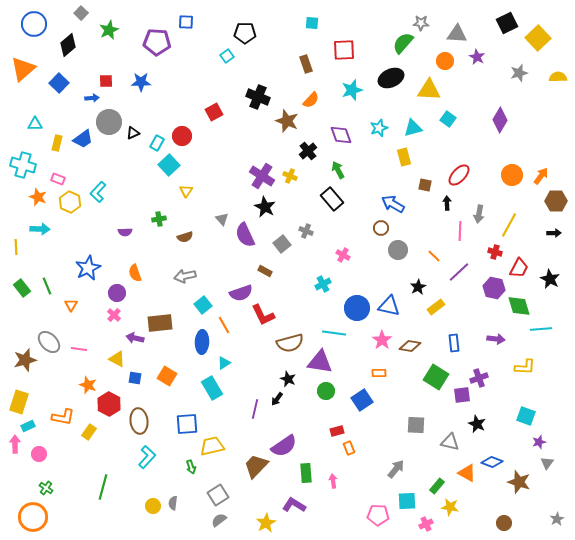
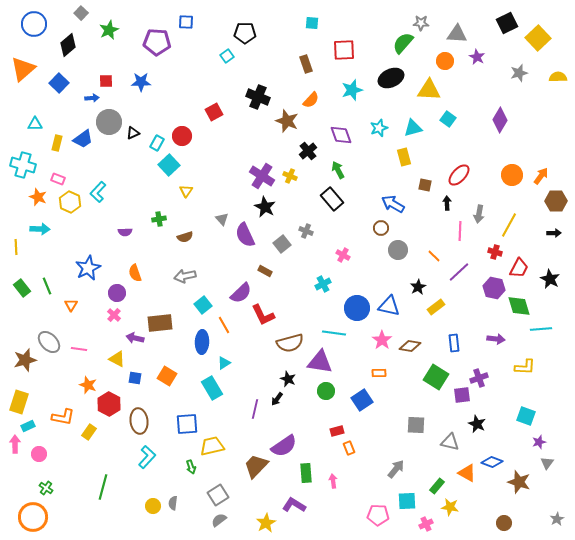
purple semicircle at (241, 293): rotated 25 degrees counterclockwise
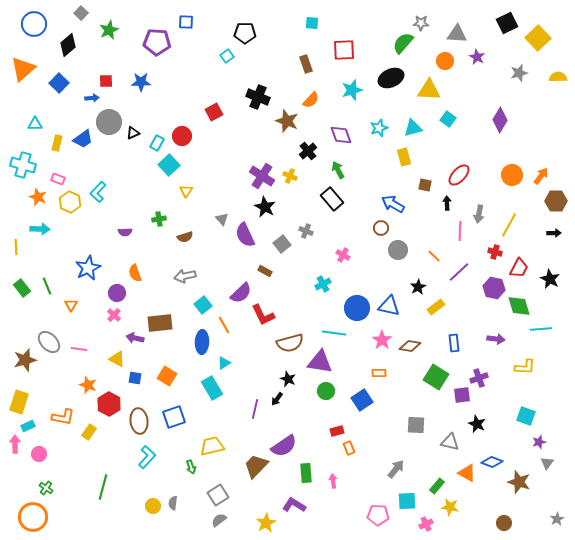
blue square at (187, 424): moved 13 px left, 7 px up; rotated 15 degrees counterclockwise
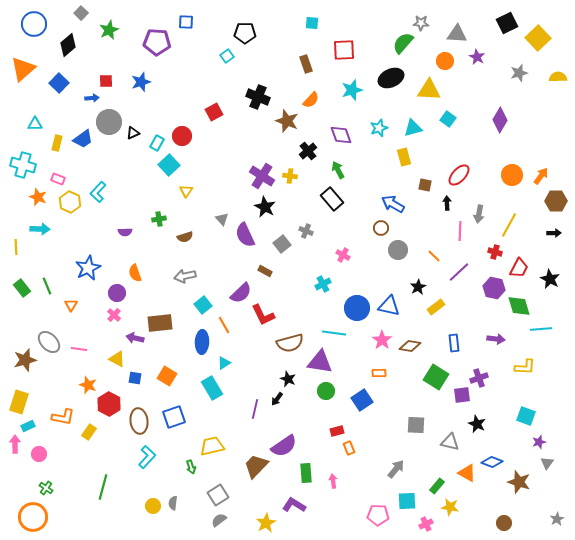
blue star at (141, 82): rotated 18 degrees counterclockwise
yellow cross at (290, 176): rotated 16 degrees counterclockwise
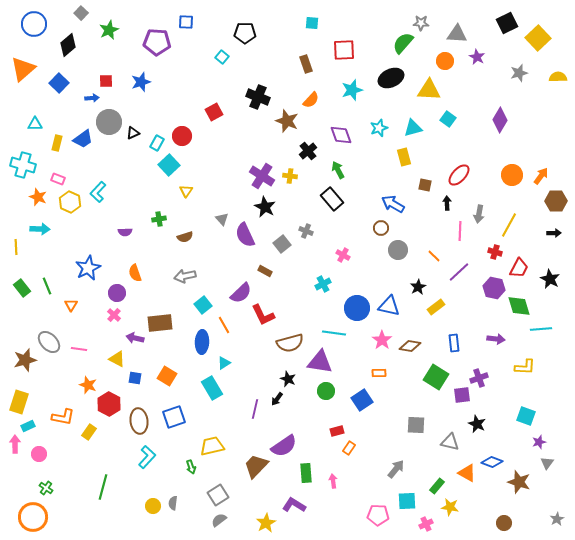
cyan square at (227, 56): moved 5 px left, 1 px down; rotated 16 degrees counterclockwise
orange rectangle at (349, 448): rotated 56 degrees clockwise
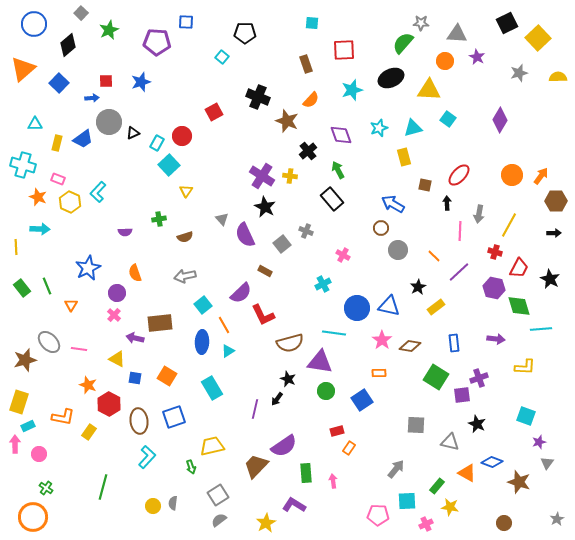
cyan triangle at (224, 363): moved 4 px right, 12 px up
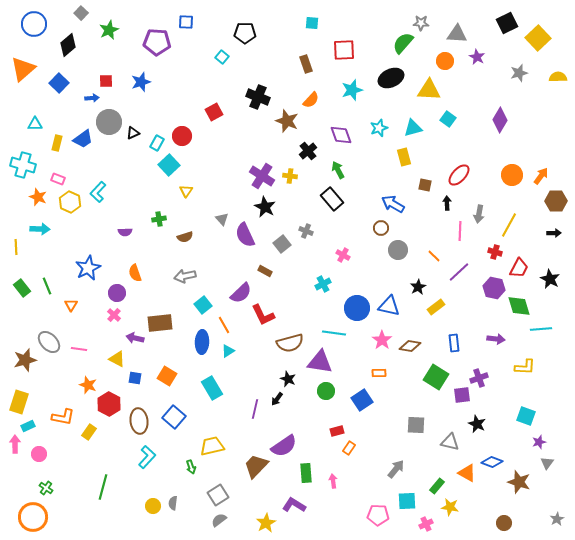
blue square at (174, 417): rotated 30 degrees counterclockwise
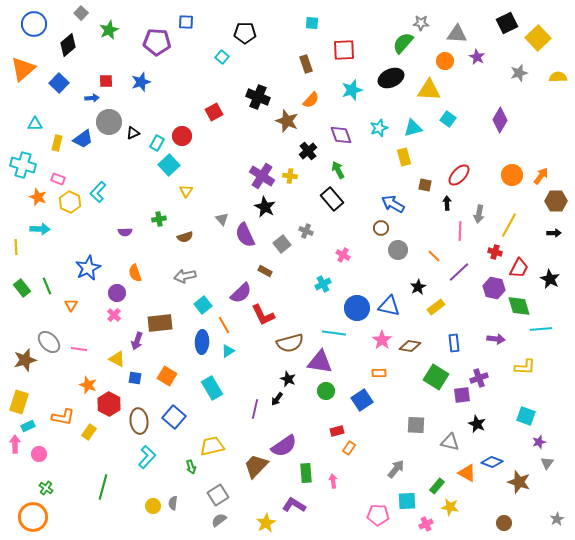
purple arrow at (135, 338): moved 2 px right, 3 px down; rotated 84 degrees counterclockwise
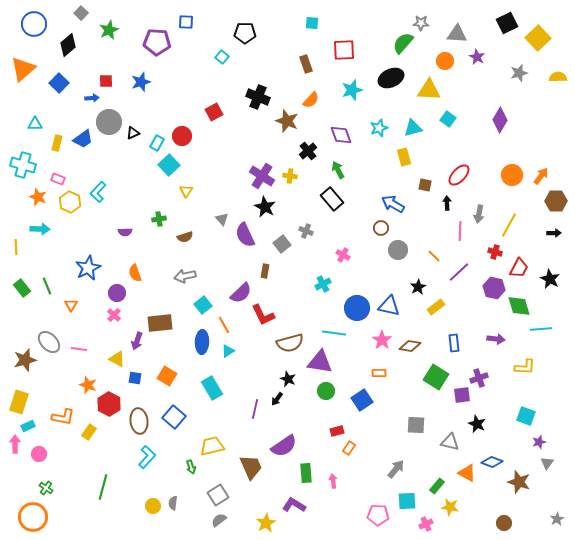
brown rectangle at (265, 271): rotated 72 degrees clockwise
brown trapezoid at (256, 466): moved 5 px left, 1 px down; rotated 112 degrees clockwise
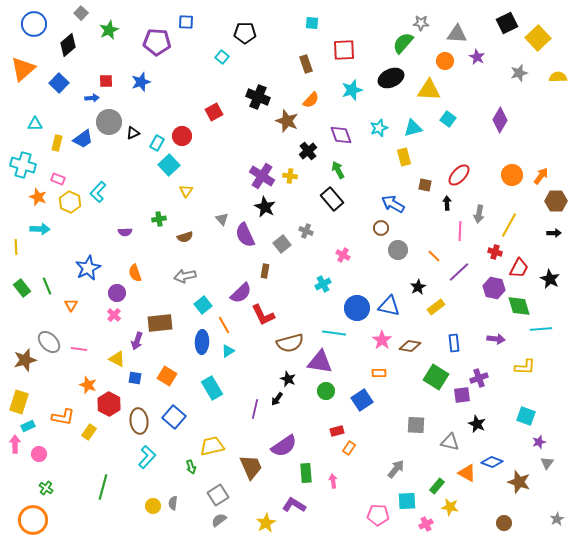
orange circle at (33, 517): moved 3 px down
